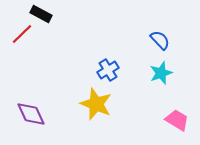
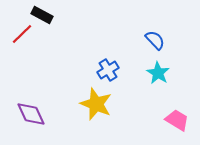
black rectangle: moved 1 px right, 1 px down
blue semicircle: moved 5 px left
cyan star: moved 3 px left; rotated 20 degrees counterclockwise
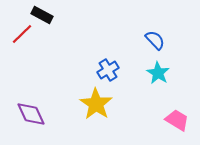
yellow star: rotated 12 degrees clockwise
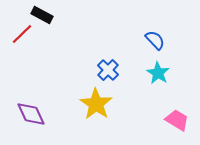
blue cross: rotated 15 degrees counterclockwise
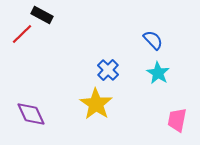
blue semicircle: moved 2 px left
pink trapezoid: rotated 110 degrees counterclockwise
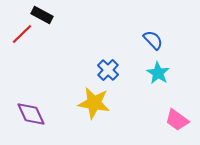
yellow star: moved 2 px left, 1 px up; rotated 24 degrees counterclockwise
pink trapezoid: rotated 65 degrees counterclockwise
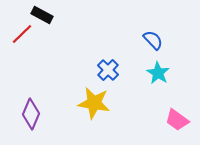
purple diamond: rotated 48 degrees clockwise
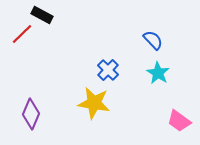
pink trapezoid: moved 2 px right, 1 px down
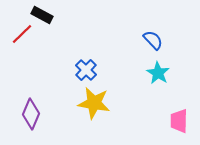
blue cross: moved 22 px left
pink trapezoid: rotated 55 degrees clockwise
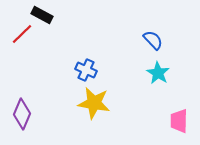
blue cross: rotated 20 degrees counterclockwise
purple diamond: moved 9 px left
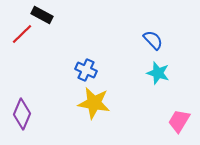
cyan star: rotated 15 degrees counterclockwise
pink trapezoid: rotated 30 degrees clockwise
